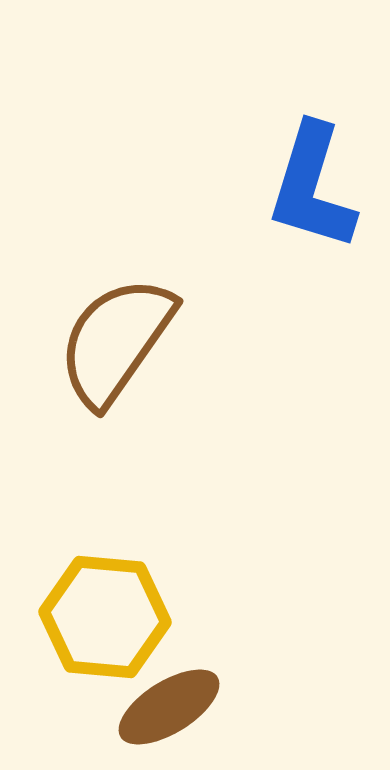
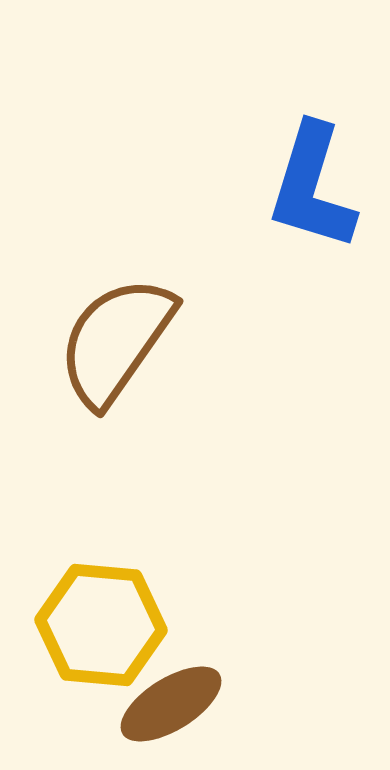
yellow hexagon: moved 4 px left, 8 px down
brown ellipse: moved 2 px right, 3 px up
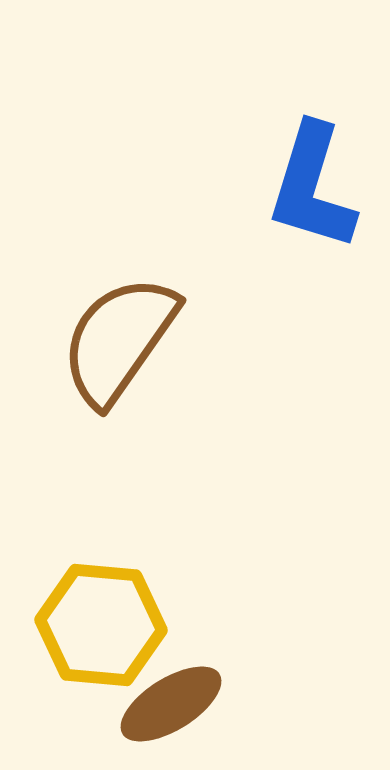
brown semicircle: moved 3 px right, 1 px up
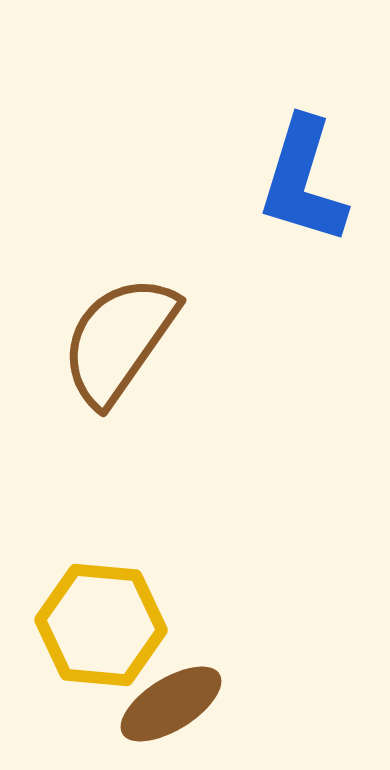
blue L-shape: moved 9 px left, 6 px up
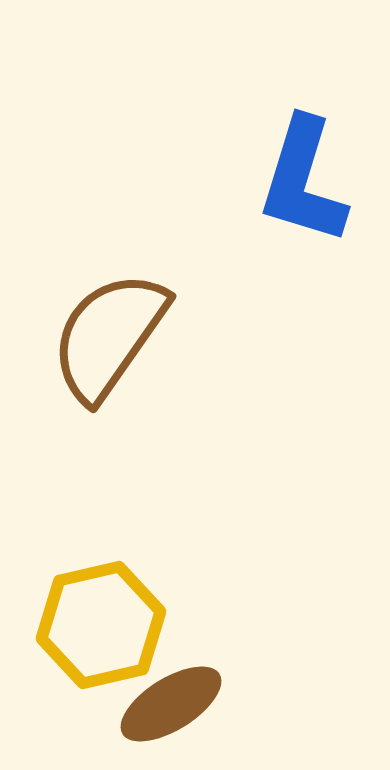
brown semicircle: moved 10 px left, 4 px up
yellow hexagon: rotated 18 degrees counterclockwise
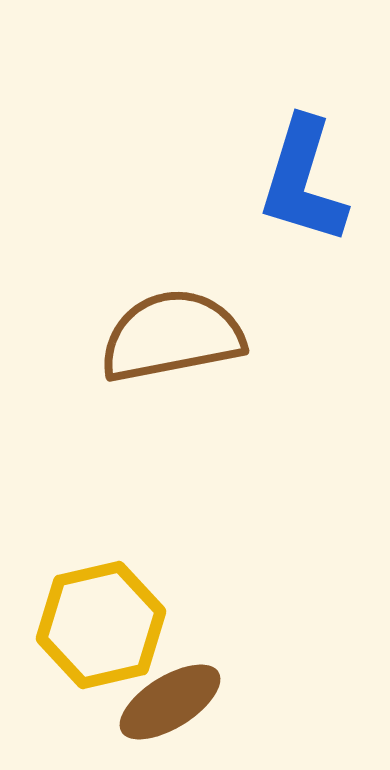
brown semicircle: moved 63 px right; rotated 44 degrees clockwise
brown ellipse: moved 1 px left, 2 px up
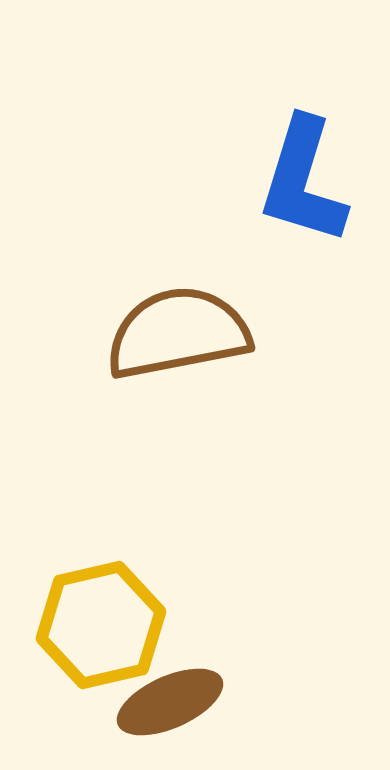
brown semicircle: moved 6 px right, 3 px up
brown ellipse: rotated 8 degrees clockwise
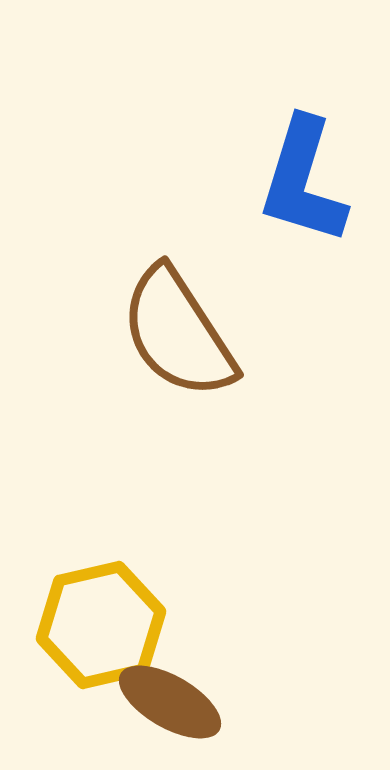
brown semicircle: rotated 112 degrees counterclockwise
brown ellipse: rotated 54 degrees clockwise
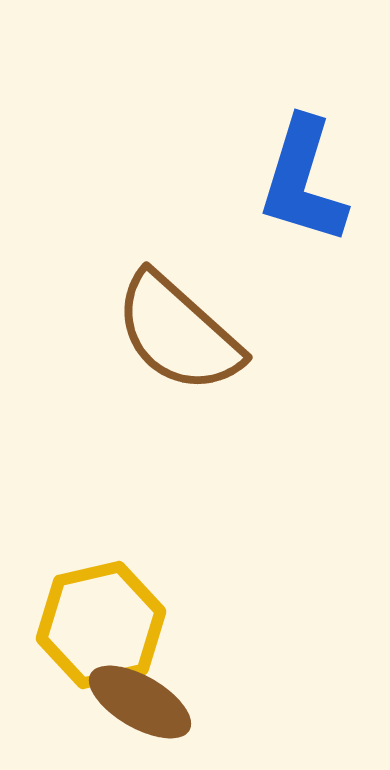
brown semicircle: rotated 15 degrees counterclockwise
brown ellipse: moved 30 px left
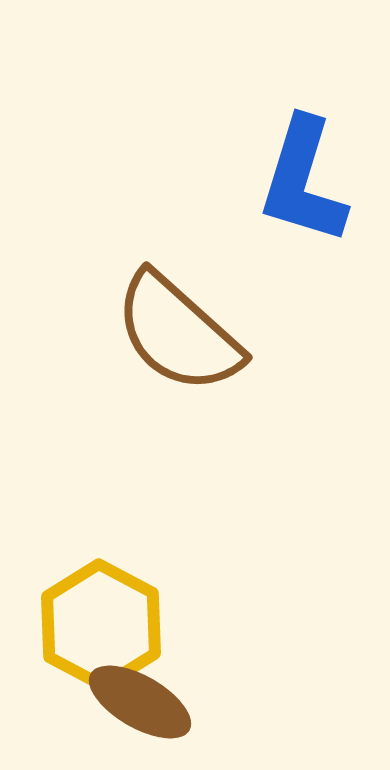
yellow hexagon: rotated 19 degrees counterclockwise
